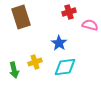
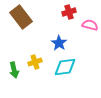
brown rectangle: rotated 20 degrees counterclockwise
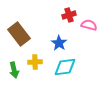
red cross: moved 3 px down
brown rectangle: moved 2 px left, 17 px down
pink semicircle: moved 1 px left
yellow cross: rotated 16 degrees clockwise
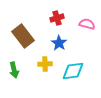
red cross: moved 12 px left, 3 px down
pink semicircle: moved 2 px left, 1 px up
brown rectangle: moved 4 px right, 2 px down
yellow cross: moved 10 px right, 2 px down
cyan diamond: moved 8 px right, 4 px down
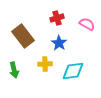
pink semicircle: rotated 14 degrees clockwise
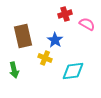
red cross: moved 8 px right, 4 px up
brown rectangle: rotated 25 degrees clockwise
blue star: moved 4 px left, 3 px up
yellow cross: moved 6 px up; rotated 24 degrees clockwise
